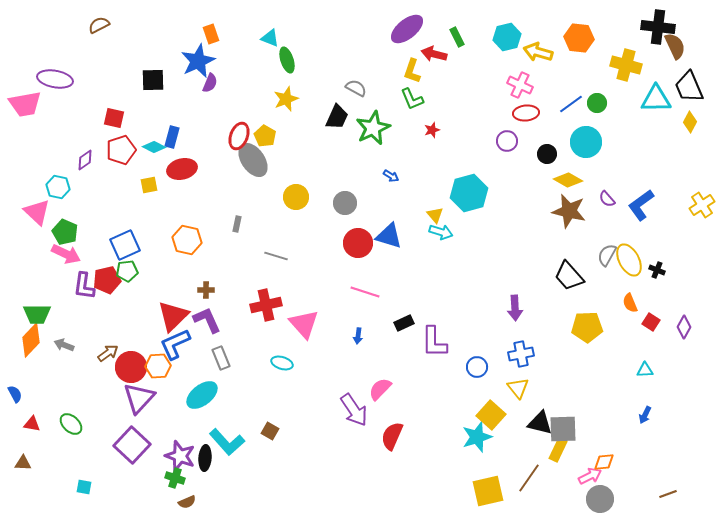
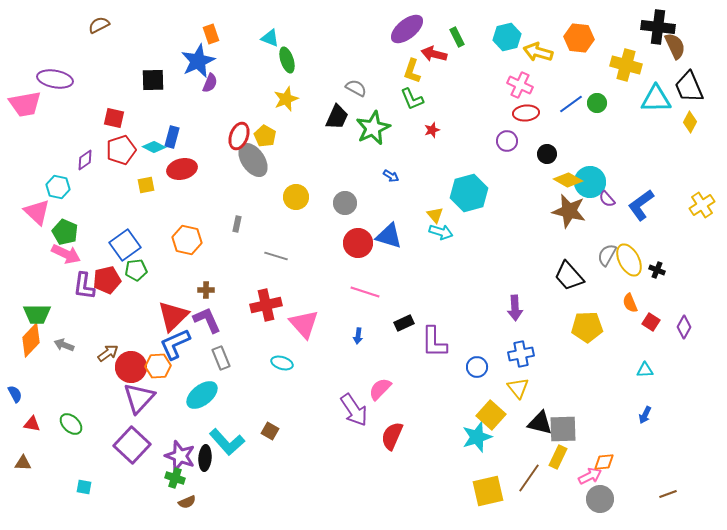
cyan circle at (586, 142): moved 4 px right, 40 px down
yellow square at (149, 185): moved 3 px left
blue square at (125, 245): rotated 12 degrees counterclockwise
green pentagon at (127, 271): moved 9 px right, 1 px up
yellow rectangle at (558, 450): moved 7 px down
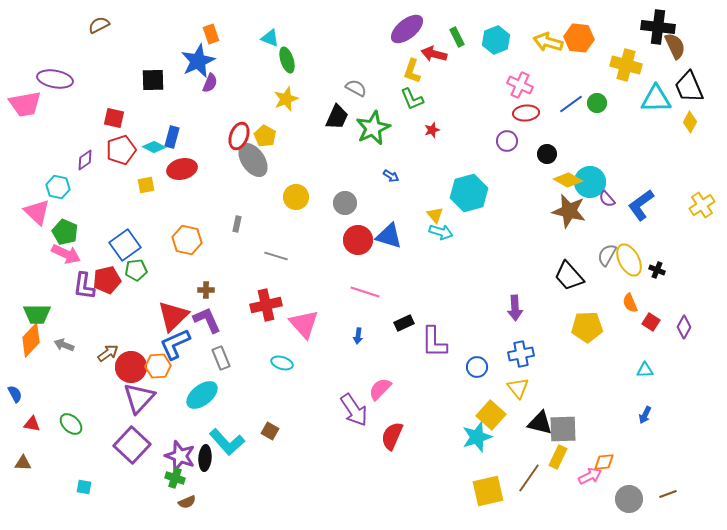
cyan hexagon at (507, 37): moved 11 px left, 3 px down; rotated 8 degrees counterclockwise
yellow arrow at (538, 52): moved 10 px right, 10 px up
red circle at (358, 243): moved 3 px up
gray circle at (600, 499): moved 29 px right
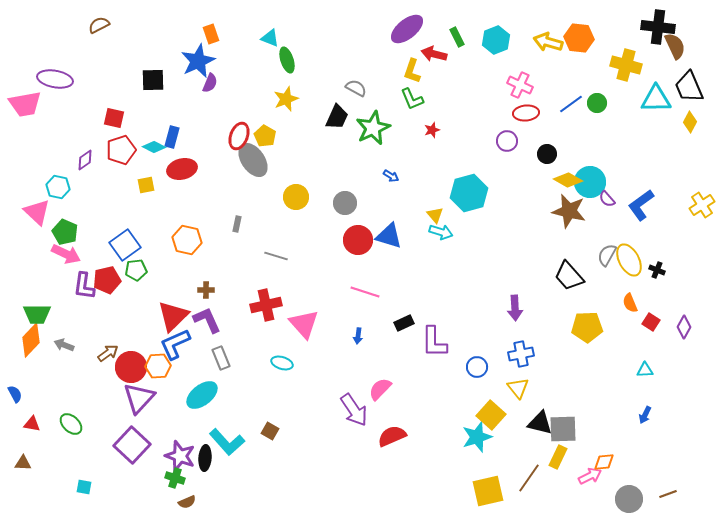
red semicircle at (392, 436): rotated 44 degrees clockwise
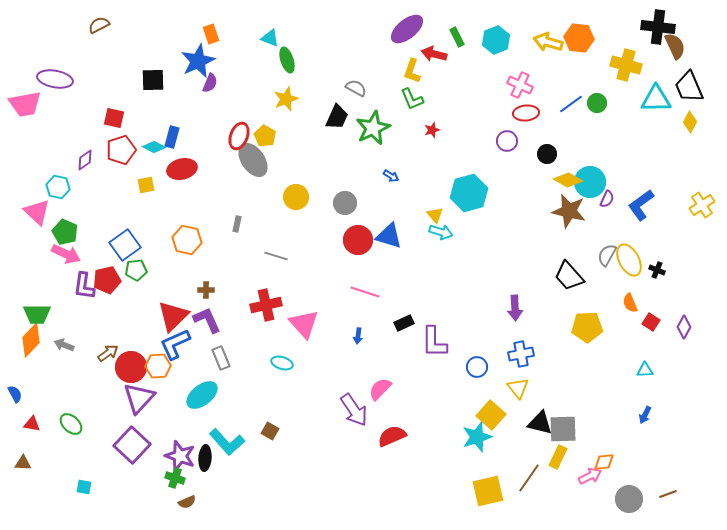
purple semicircle at (607, 199): rotated 114 degrees counterclockwise
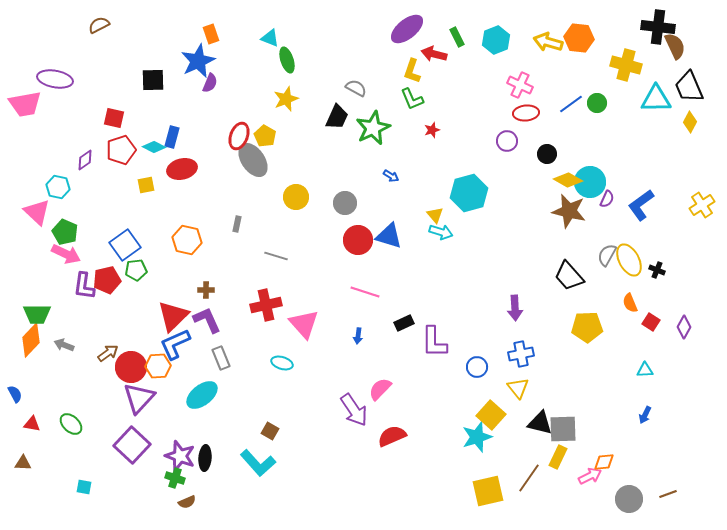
cyan L-shape at (227, 442): moved 31 px right, 21 px down
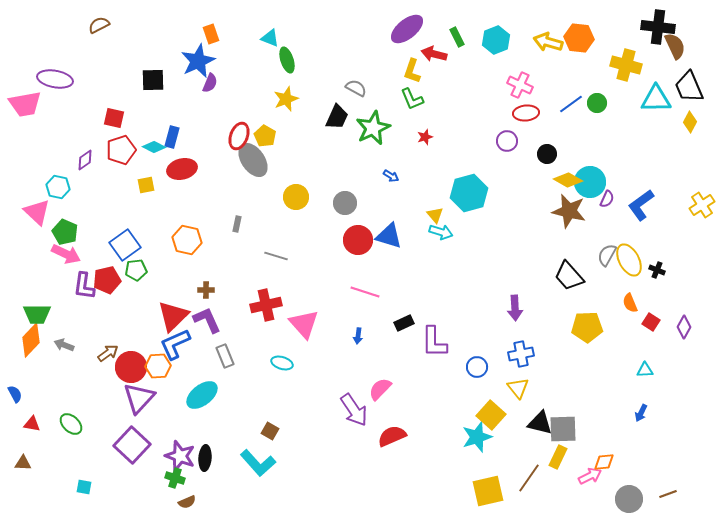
red star at (432, 130): moved 7 px left, 7 px down
gray rectangle at (221, 358): moved 4 px right, 2 px up
blue arrow at (645, 415): moved 4 px left, 2 px up
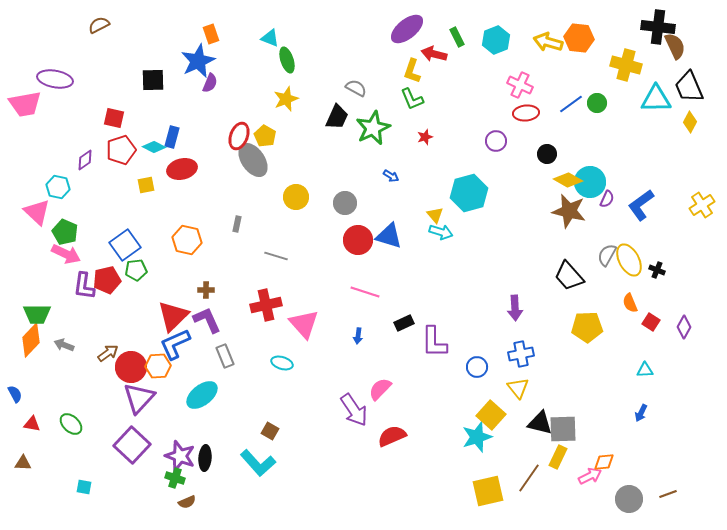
purple circle at (507, 141): moved 11 px left
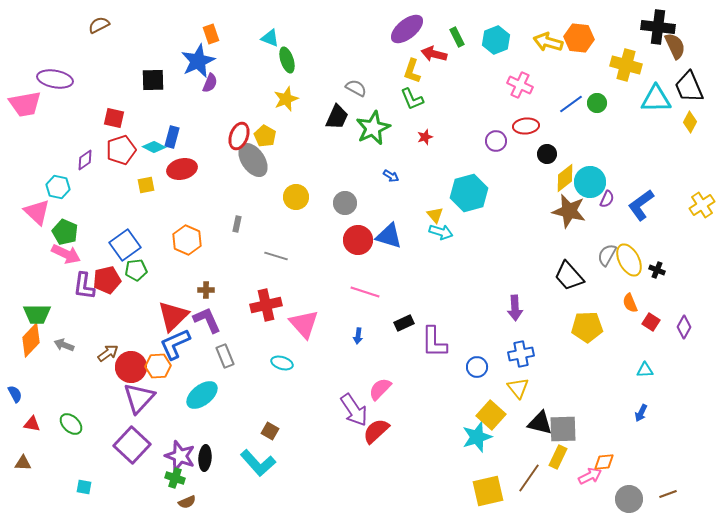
red ellipse at (526, 113): moved 13 px down
yellow diamond at (568, 180): moved 3 px left, 2 px up; rotated 68 degrees counterclockwise
orange hexagon at (187, 240): rotated 12 degrees clockwise
red semicircle at (392, 436): moved 16 px left, 5 px up; rotated 20 degrees counterclockwise
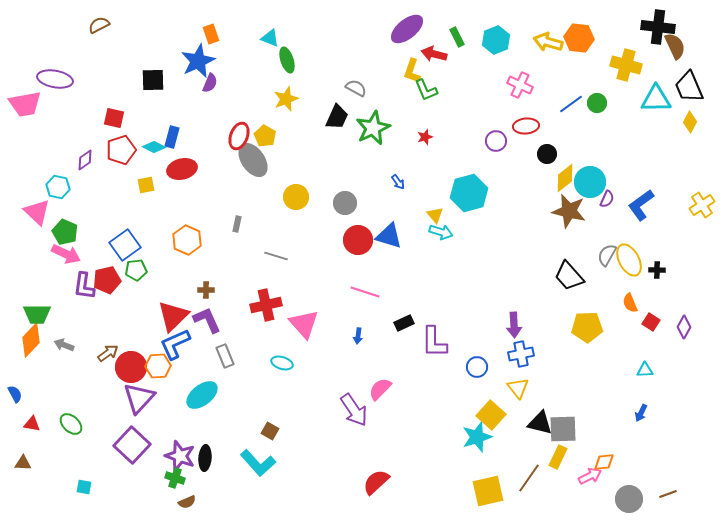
green L-shape at (412, 99): moved 14 px right, 9 px up
blue arrow at (391, 176): moved 7 px right, 6 px down; rotated 21 degrees clockwise
black cross at (657, 270): rotated 21 degrees counterclockwise
purple arrow at (515, 308): moved 1 px left, 17 px down
red semicircle at (376, 431): moved 51 px down
